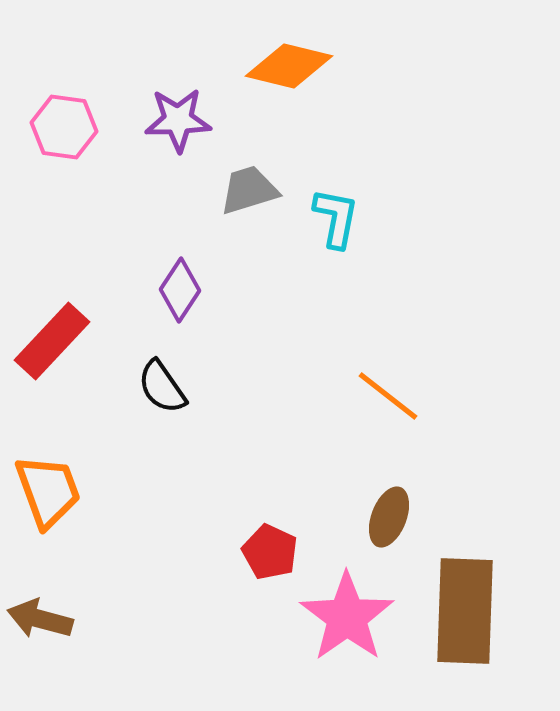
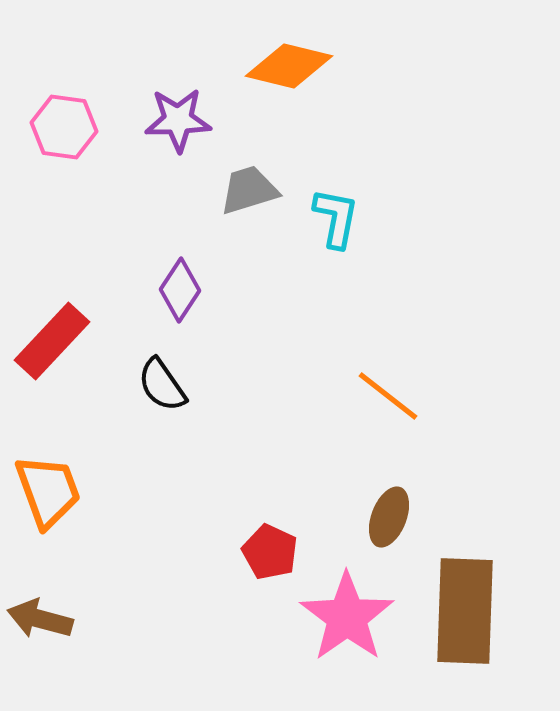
black semicircle: moved 2 px up
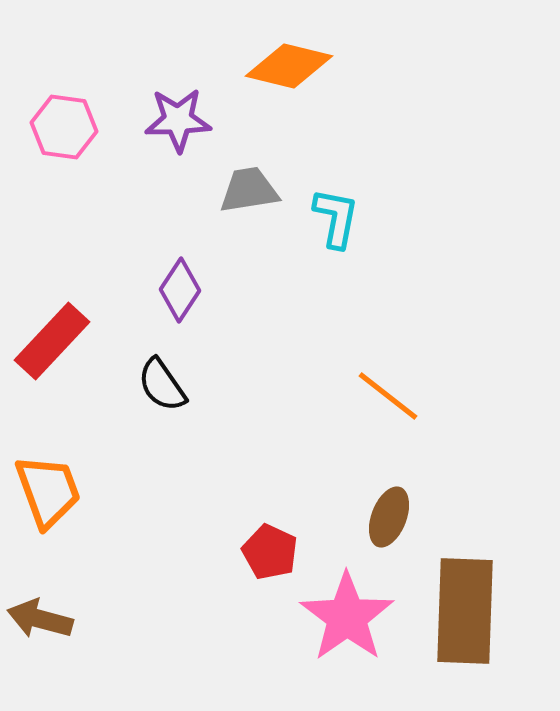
gray trapezoid: rotated 8 degrees clockwise
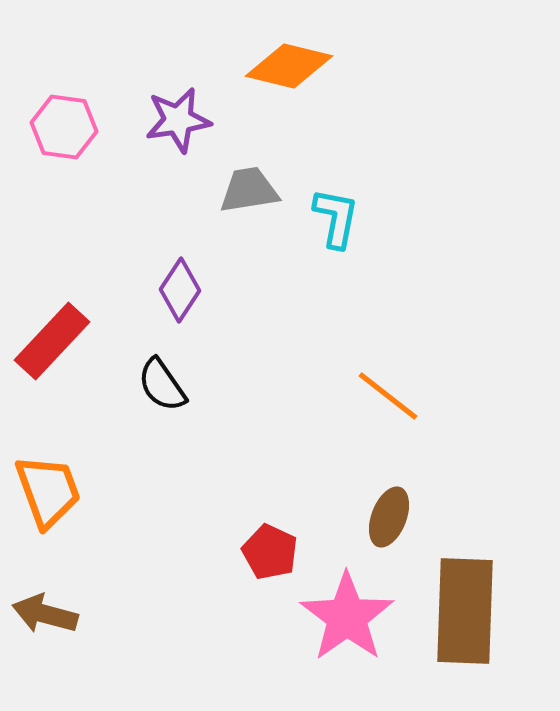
purple star: rotated 8 degrees counterclockwise
brown arrow: moved 5 px right, 5 px up
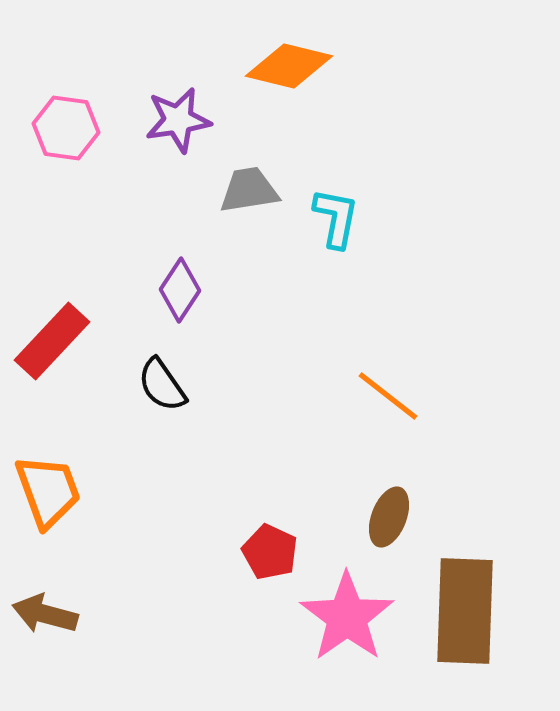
pink hexagon: moved 2 px right, 1 px down
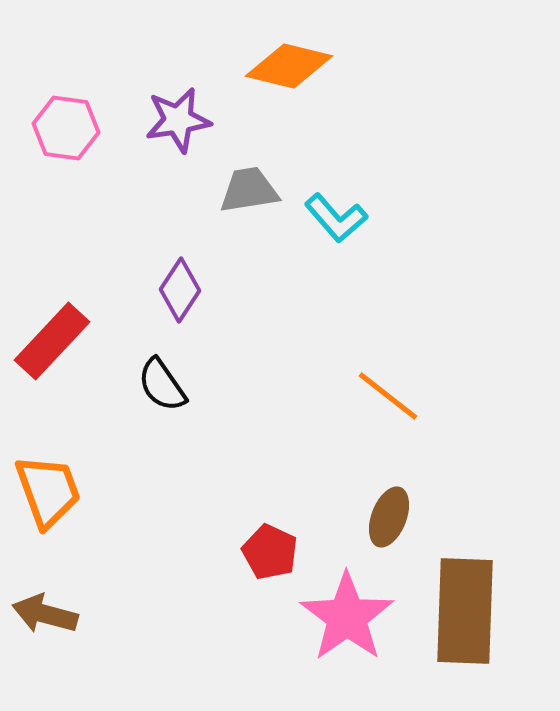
cyan L-shape: rotated 128 degrees clockwise
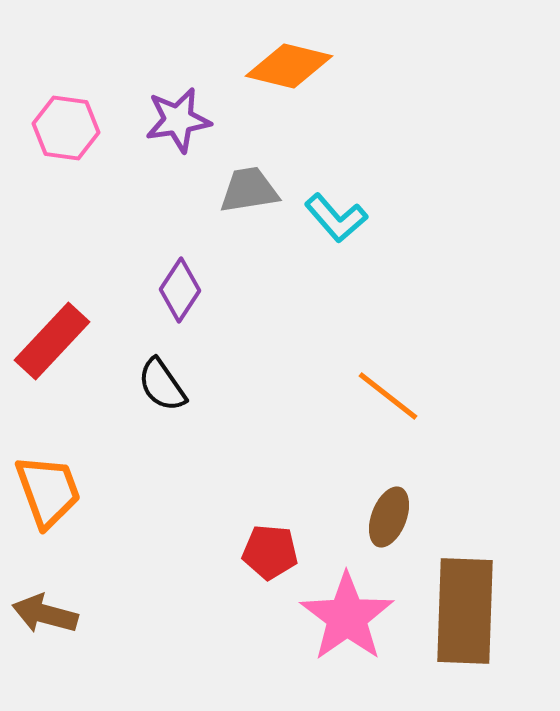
red pentagon: rotated 20 degrees counterclockwise
